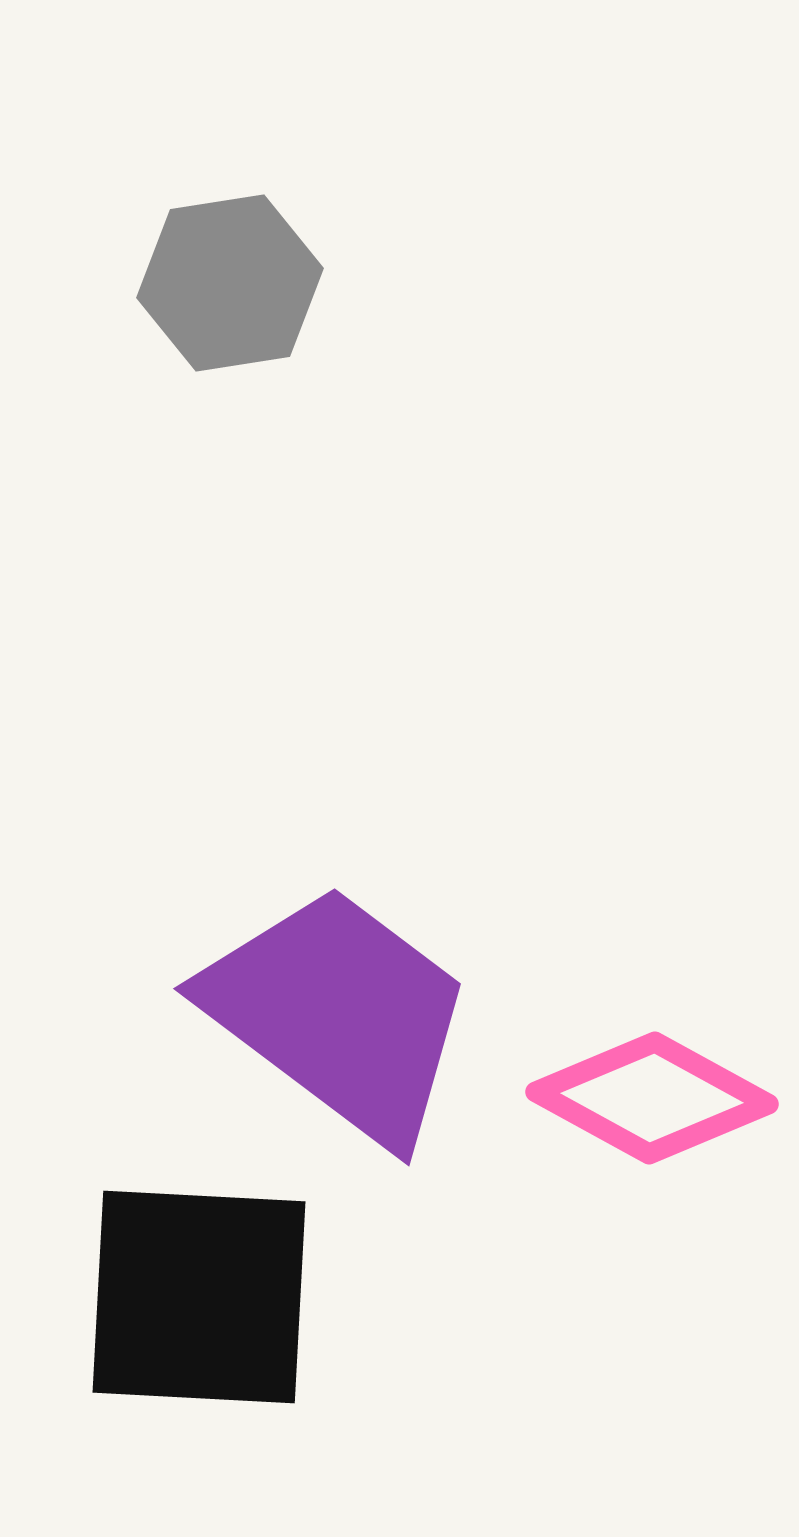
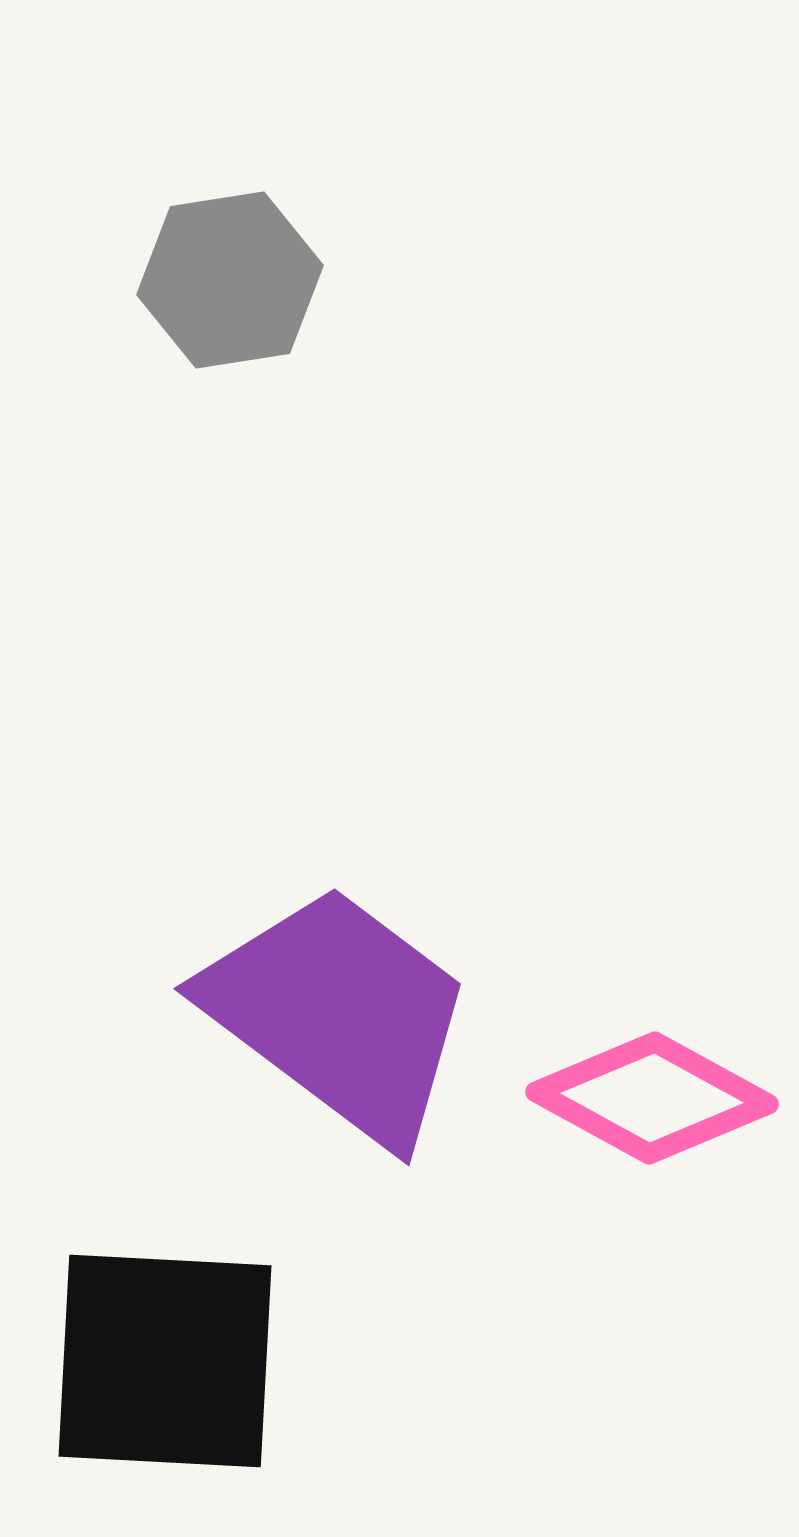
gray hexagon: moved 3 px up
black square: moved 34 px left, 64 px down
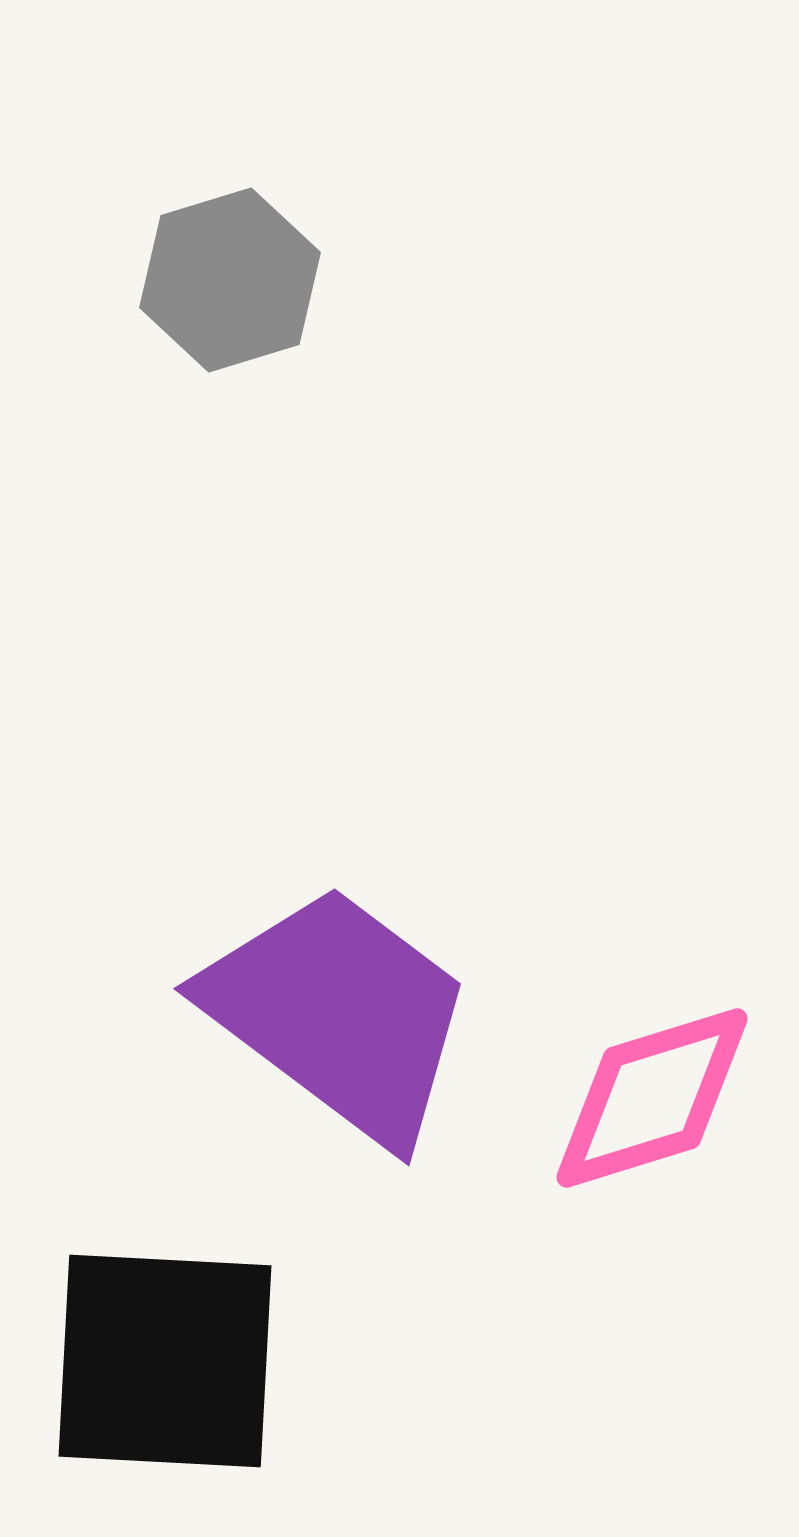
gray hexagon: rotated 8 degrees counterclockwise
pink diamond: rotated 46 degrees counterclockwise
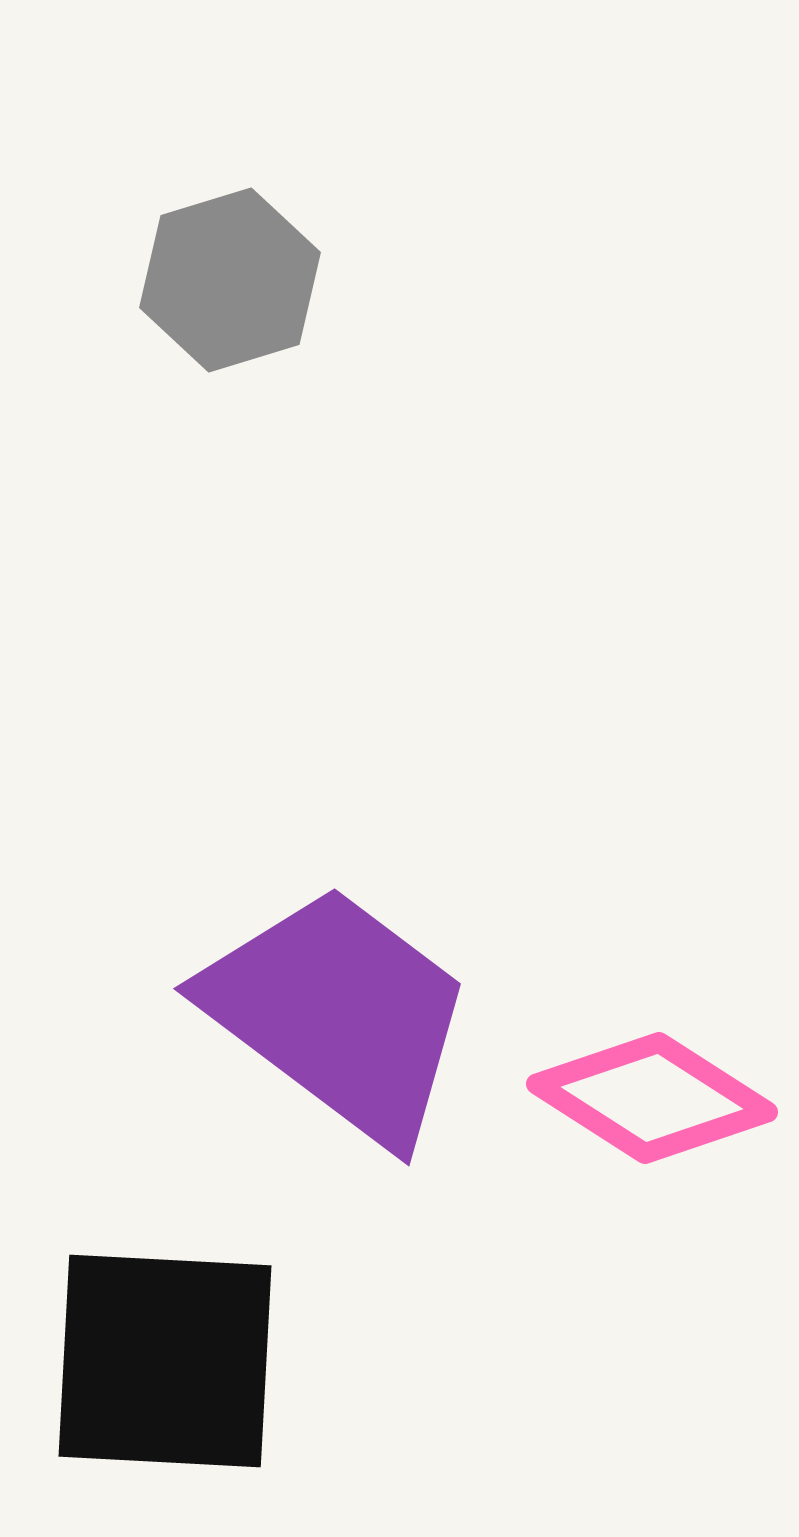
pink diamond: rotated 50 degrees clockwise
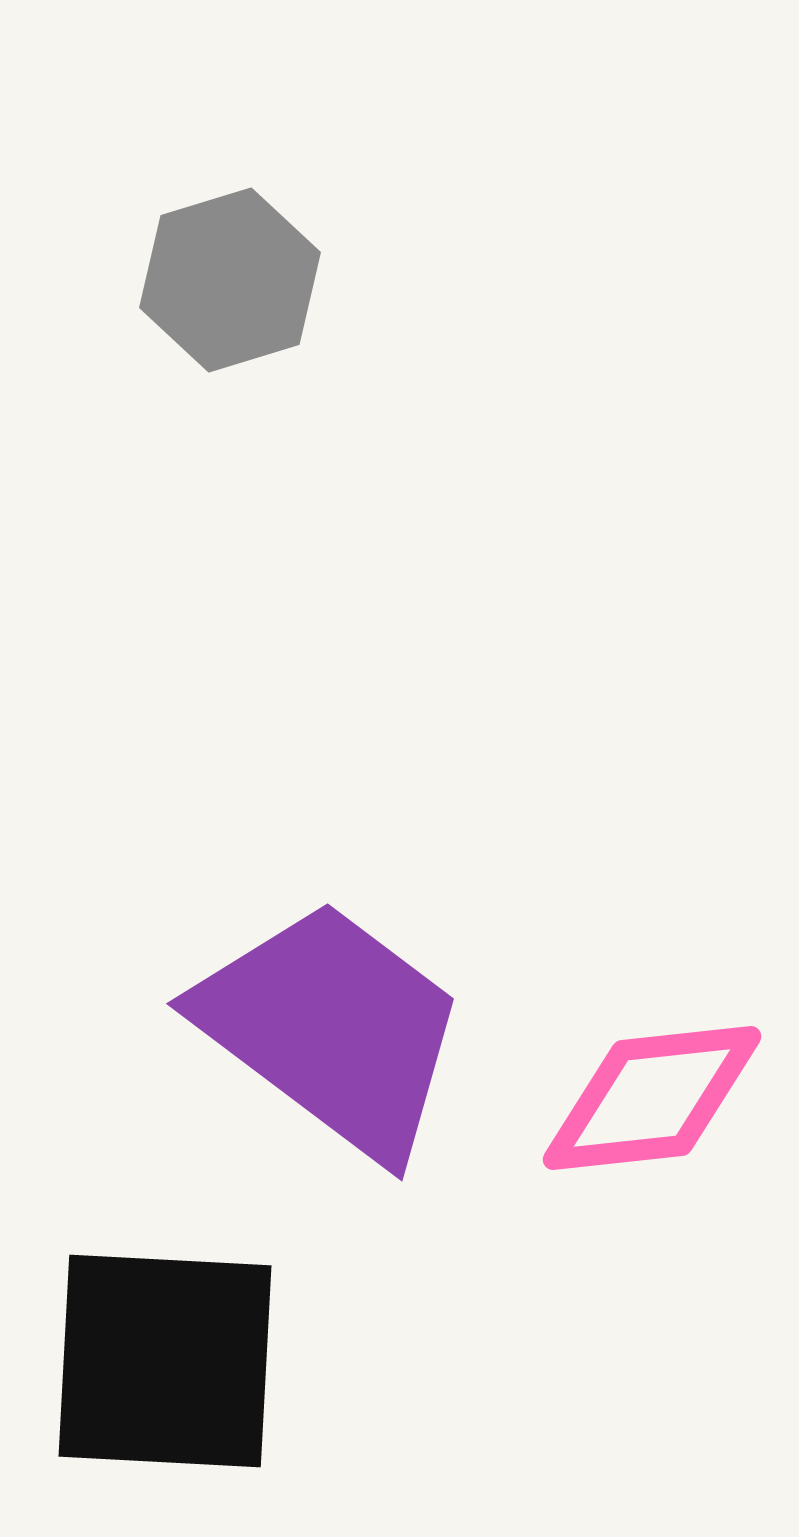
purple trapezoid: moved 7 px left, 15 px down
pink diamond: rotated 39 degrees counterclockwise
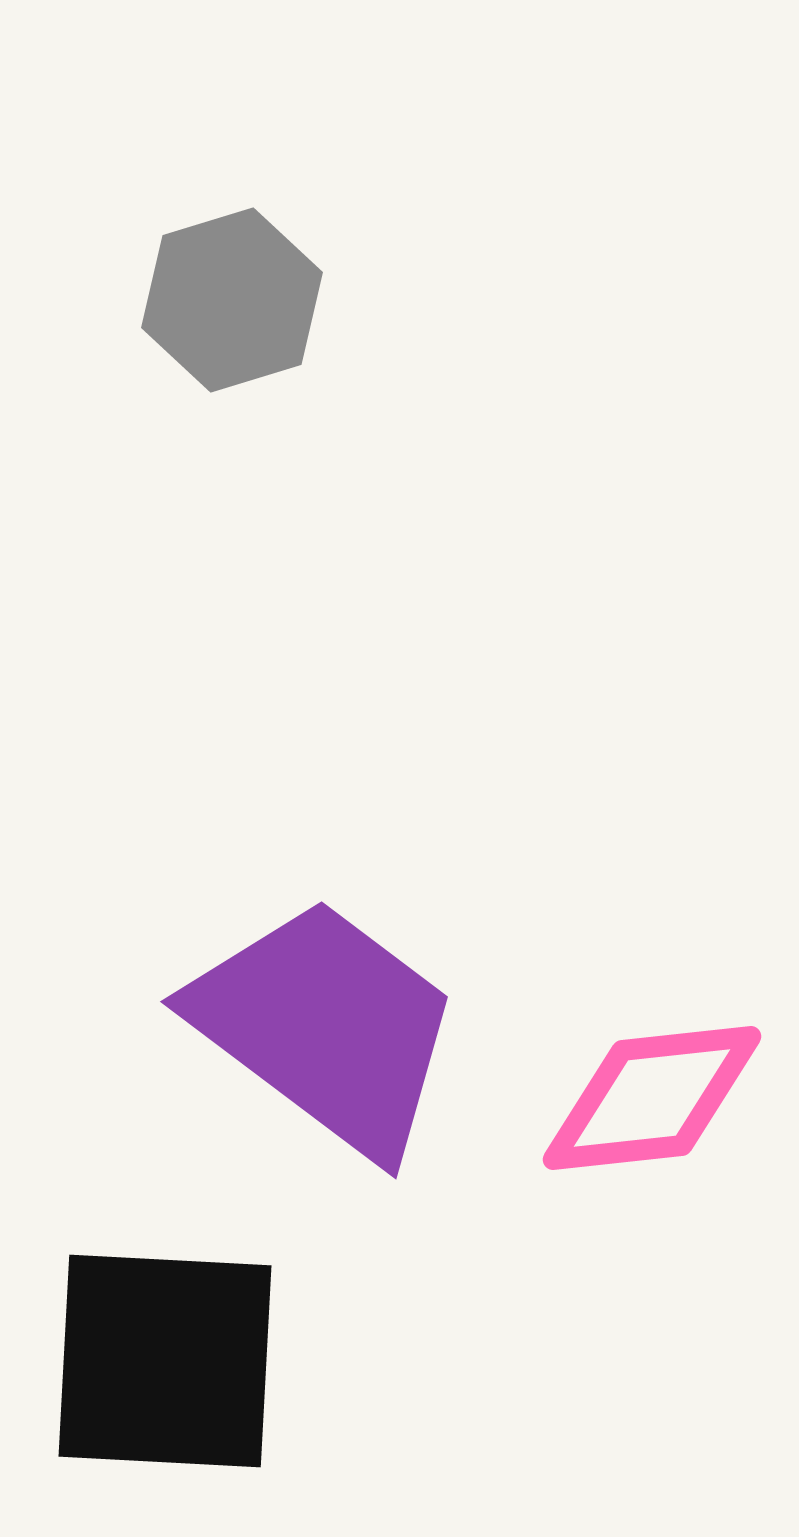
gray hexagon: moved 2 px right, 20 px down
purple trapezoid: moved 6 px left, 2 px up
